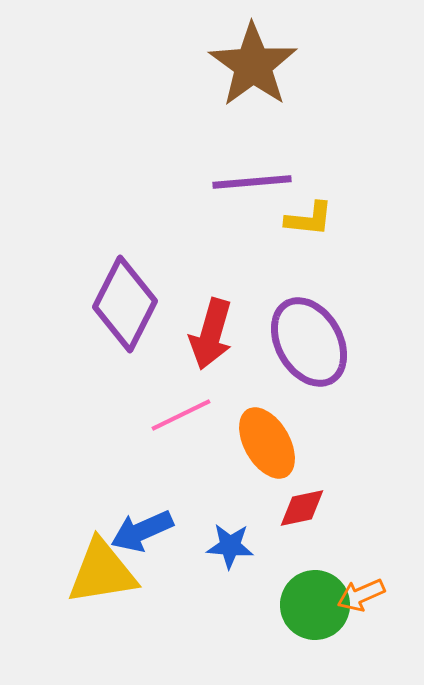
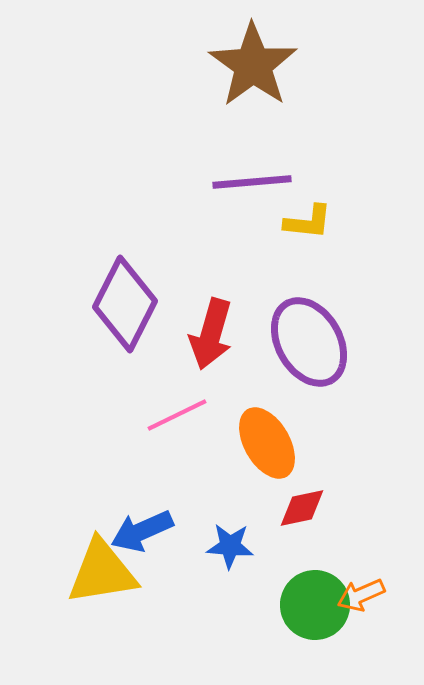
yellow L-shape: moved 1 px left, 3 px down
pink line: moved 4 px left
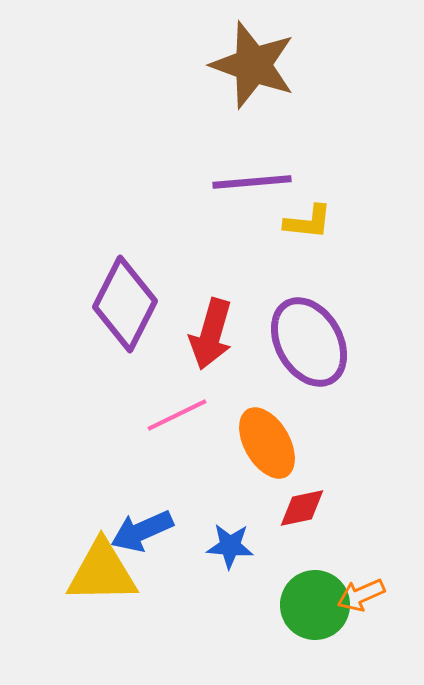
brown star: rotated 16 degrees counterclockwise
yellow triangle: rotated 8 degrees clockwise
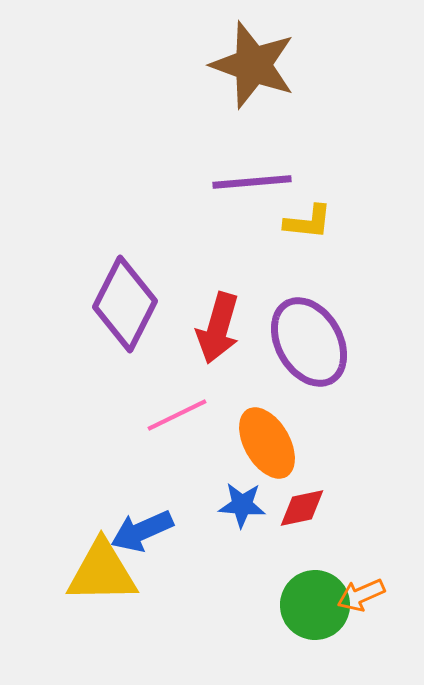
red arrow: moved 7 px right, 6 px up
blue star: moved 12 px right, 41 px up
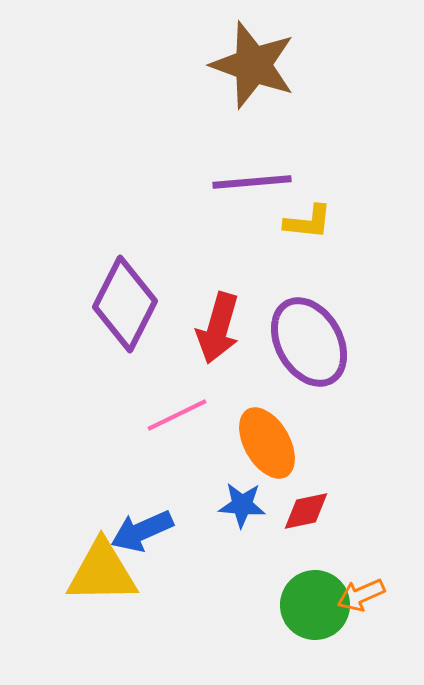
red diamond: moved 4 px right, 3 px down
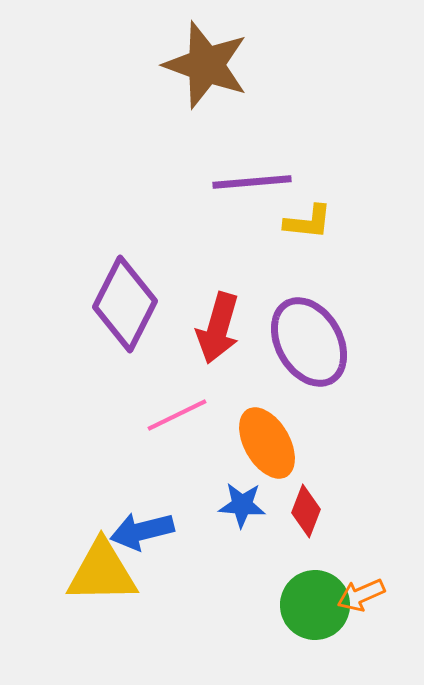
brown star: moved 47 px left
red diamond: rotated 57 degrees counterclockwise
blue arrow: rotated 10 degrees clockwise
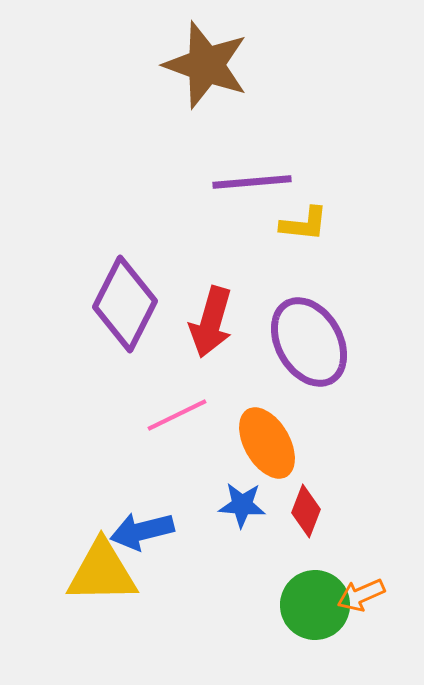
yellow L-shape: moved 4 px left, 2 px down
red arrow: moved 7 px left, 6 px up
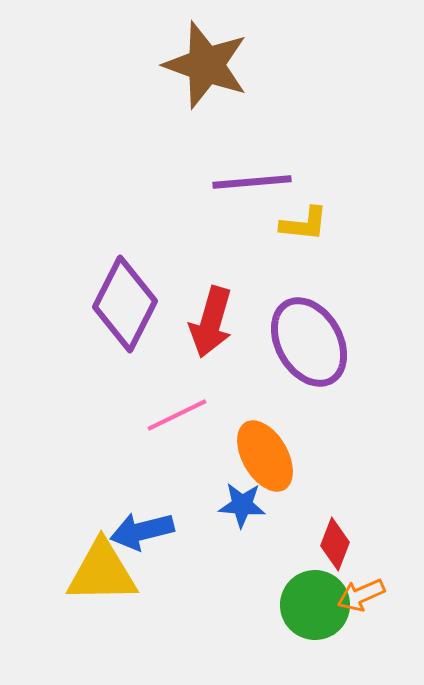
orange ellipse: moved 2 px left, 13 px down
red diamond: moved 29 px right, 33 px down
